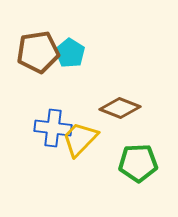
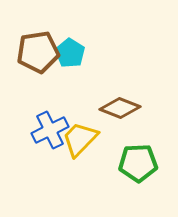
blue cross: moved 3 px left, 2 px down; rotated 33 degrees counterclockwise
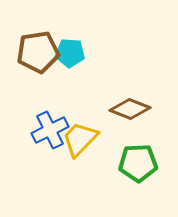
cyan pentagon: rotated 28 degrees counterclockwise
brown diamond: moved 10 px right, 1 px down
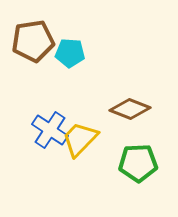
brown pentagon: moved 5 px left, 11 px up
blue cross: rotated 30 degrees counterclockwise
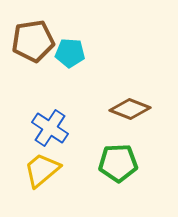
blue cross: moved 2 px up
yellow trapezoid: moved 38 px left, 31 px down; rotated 6 degrees clockwise
green pentagon: moved 20 px left
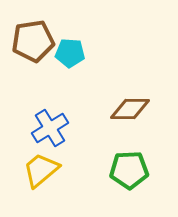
brown diamond: rotated 21 degrees counterclockwise
blue cross: rotated 24 degrees clockwise
green pentagon: moved 11 px right, 7 px down
yellow trapezoid: moved 1 px left
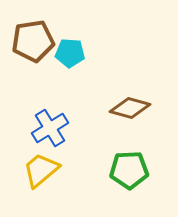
brown diamond: moved 1 px up; rotated 15 degrees clockwise
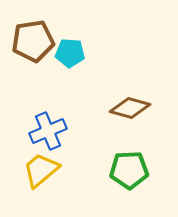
blue cross: moved 2 px left, 3 px down; rotated 9 degrees clockwise
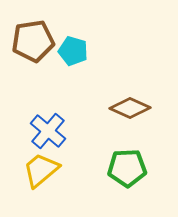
cyan pentagon: moved 3 px right, 2 px up; rotated 12 degrees clockwise
brown diamond: rotated 9 degrees clockwise
blue cross: rotated 27 degrees counterclockwise
green pentagon: moved 2 px left, 2 px up
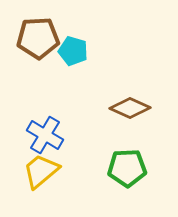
brown pentagon: moved 5 px right, 3 px up; rotated 6 degrees clockwise
blue cross: moved 3 px left, 4 px down; rotated 9 degrees counterclockwise
yellow trapezoid: moved 1 px down
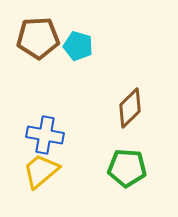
cyan pentagon: moved 5 px right, 5 px up
brown diamond: rotated 69 degrees counterclockwise
blue cross: rotated 21 degrees counterclockwise
green pentagon: rotated 6 degrees clockwise
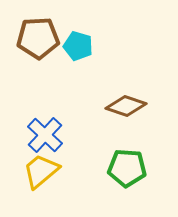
brown diamond: moved 4 px left, 2 px up; rotated 63 degrees clockwise
blue cross: rotated 33 degrees clockwise
